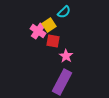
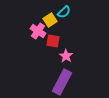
yellow square: moved 1 px right, 5 px up
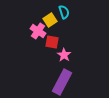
cyan semicircle: rotated 64 degrees counterclockwise
red square: moved 1 px left, 1 px down
pink star: moved 2 px left, 1 px up
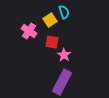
pink cross: moved 9 px left
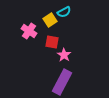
cyan semicircle: rotated 80 degrees clockwise
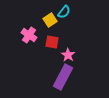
cyan semicircle: rotated 24 degrees counterclockwise
pink cross: moved 4 px down
pink star: moved 4 px right
purple rectangle: moved 1 px right, 5 px up
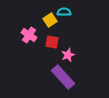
cyan semicircle: rotated 128 degrees counterclockwise
pink star: rotated 16 degrees clockwise
purple rectangle: rotated 70 degrees counterclockwise
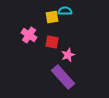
cyan semicircle: moved 1 px right, 1 px up
yellow square: moved 2 px right, 3 px up; rotated 24 degrees clockwise
